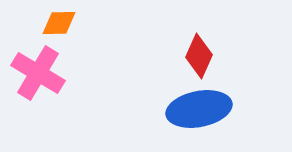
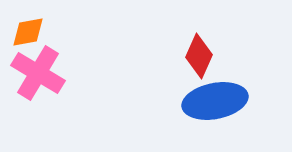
orange diamond: moved 31 px left, 9 px down; rotated 9 degrees counterclockwise
blue ellipse: moved 16 px right, 8 px up
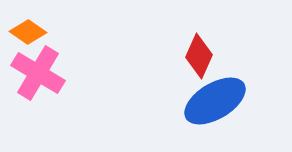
orange diamond: rotated 45 degrees clockwise
blue ellipse: rotated 20 degrees counterclockwise
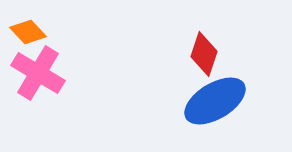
orange diamond: rotated 12 degrees clockwise
red diamond: moved 5 px right, 2 px up; rotated 6 degrees counterclockwise
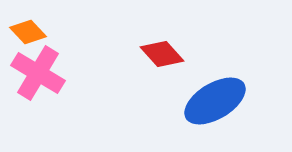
red diamond: moved 42 px left; rotated 60 degrees counterclockwise
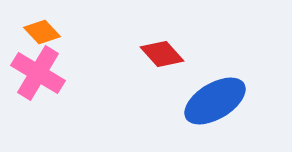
orange diamond: moved 14 px right
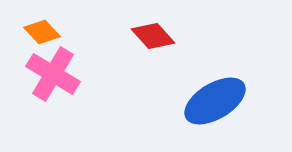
red diamond: moved 9 px left, 18 px up
pink cross: moved 15 px right, 1 px down
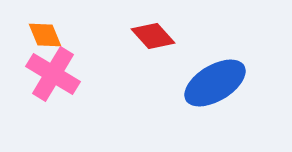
orange diamond: moved 3 px right, 3 px down; rotated 21 degrees clockwise
blue ellipse: moved 18 px up
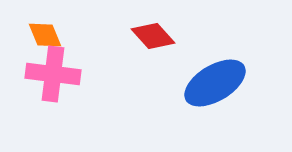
pink cross: rotated 24 degrees counterclockwise
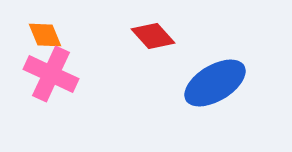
pink cross: moved 2 px left; rotated 18 degrees clockwise
